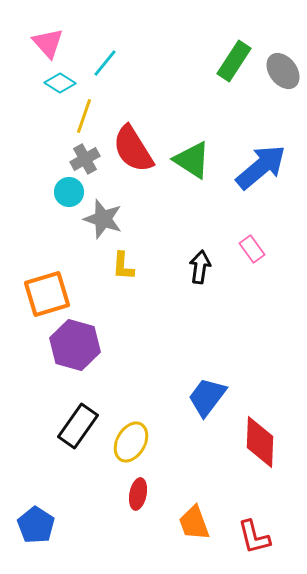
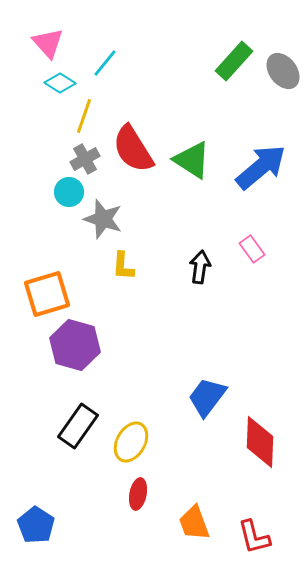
green rectangle: rotated 9 degrees clockwise
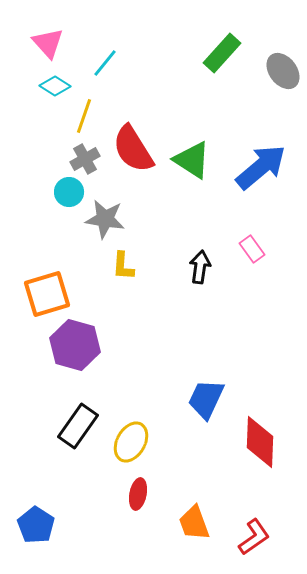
green rectangle: moved 12 px left, 8 px up
cyan diamond: moved 5 px left, 3 px down
gray star: moved 2 px right; rotated 9 degrees counterclockwise
blue trapezoid: moved 1 px left, 2 px down; rotated 12 degrees counterclockwise
red L-shape: rotated 111 degrees counterclockwise
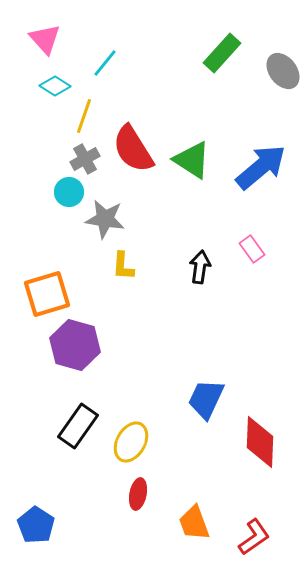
pink triangle: moved 3 px left, 4 px up
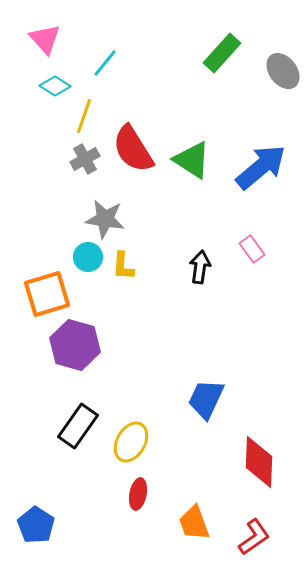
cyan circle: moved 19 px right, 65 px down
red diamond: moved 1 px left, 20 px down
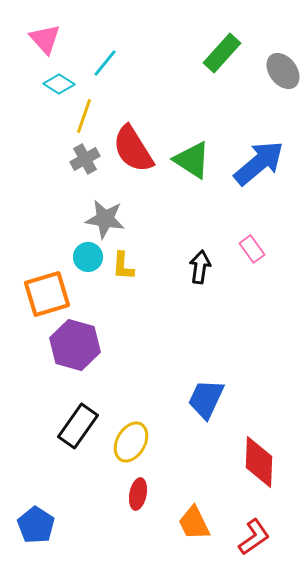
cyan diamond: moved 4 px right, 2 px up
blue arrow: moved 2 px left, 4 px up
orange trapezoid: rotated 6 degrees counterclockwise
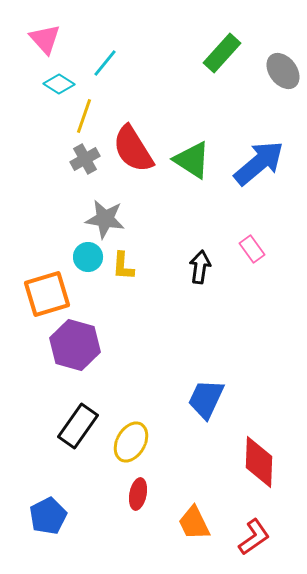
blue pentagon: moved 12 px right, 9 px up; rotated 12 degrees clockwise
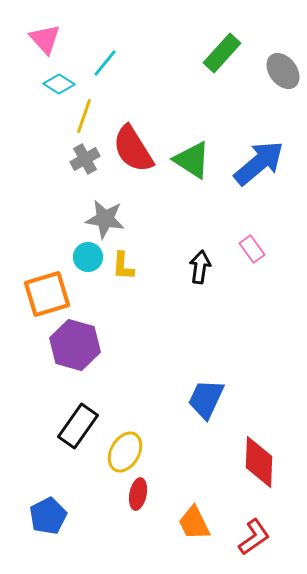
yellow ellipse: moved 6 px left, 10 px down
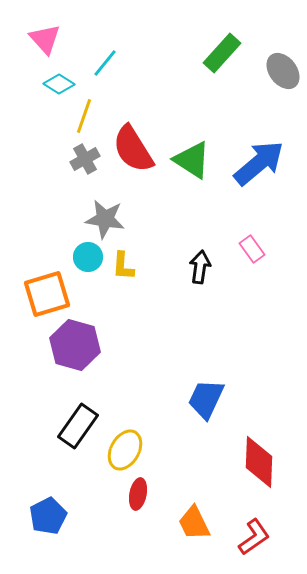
yellow ellipse: moved 2 px up
